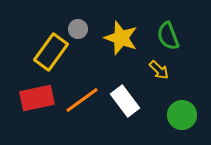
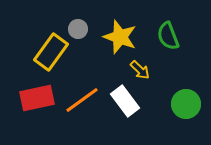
yellow star: moved 1 px left, 1 px up
yellow arrow: moved 19 px left
green circle: moved 4 px right, 11 px up
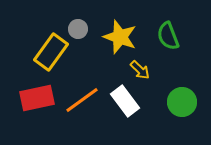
green circle: moved 4 px left, 2 px up
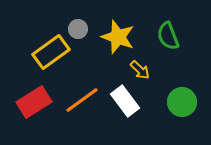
yellow star: moved 2 px left
yellow rectangle: rotated 18 degrees clockwise
red rectangle: moved 3 px left, 4 px down; rotated 20 degrees counterclockwise
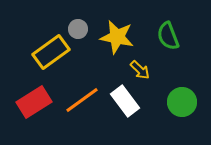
yellow star: moved 1 px left; rotated 8 degrees counterclockwise
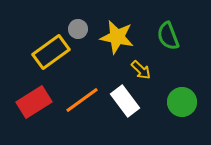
yellow arrow: moved 1 px right
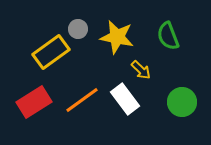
white rectangle: moved 2 px up
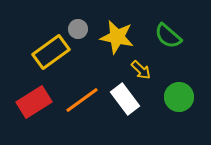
green semicircle: rotated 28 degrees counterclockwise
green circle: moved 3 px left, 5 px up
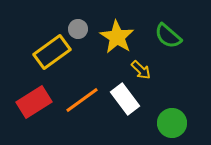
yellow star: rotated 20 degrees clockwise
yellow rectangle: moved 1 px right
green circle: moved 7 px left, 26 px down
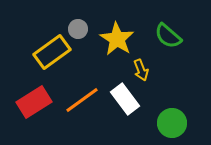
yellow star: moved 2 px down
yellow arrow: rotated 25 degrees clockwise
